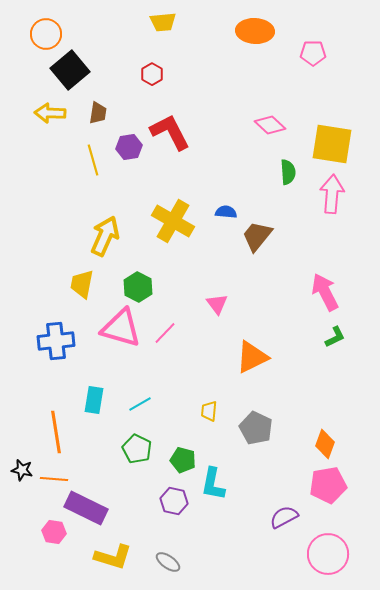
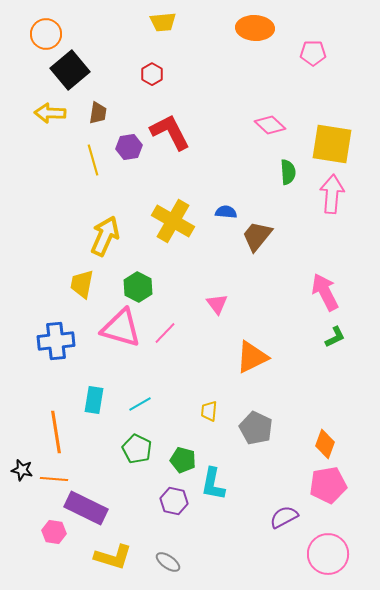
orange ellipse at (255, 31): moved 3 px up
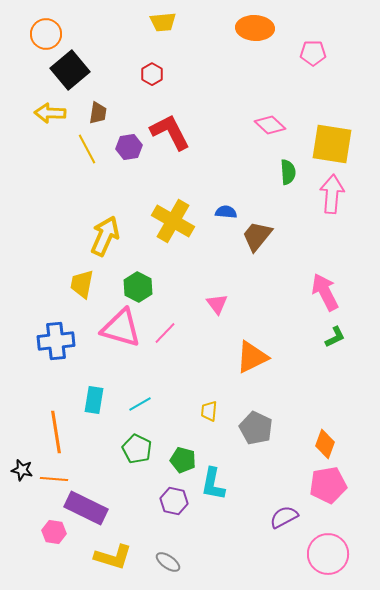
yellow line at (93, 160): moved 6 px left, 11 px up; rotated 12 degrees counterclockwise
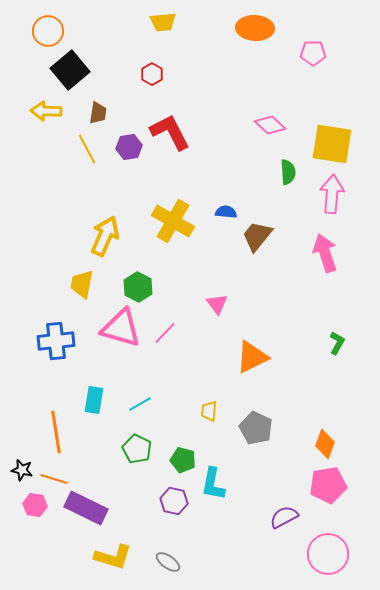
orange circle at (46, 34): moved 2 px right, 3 px up
yellow arrow at (50, 113): moved 4 px left, 2 px up
pink arrow at (325, 292): moved 39 px up; rotated 9 degrees clockwise
green L-shape at (335, 337): moved 2 px right, 6 px down; rotated 35 degrees counterclockwise
orange line at (54, 479): rotated 12 degrees clockwise
pink hexagon at (54, 532): moved 19 px left, 27 px up
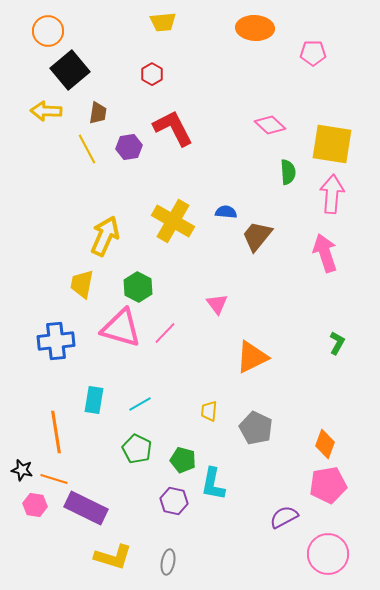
red L-shape at (170, 132): moved 3 px right, 4 px up
gray ellipse at (168, 562): rotated 65 degrees clockwise
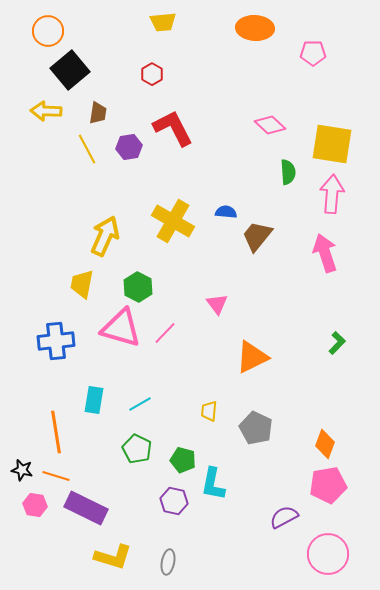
green L-shape at (337, 343): rotated 15 degrees clockwise
orange line at (54, 479): moved 2 px right, 3 px up
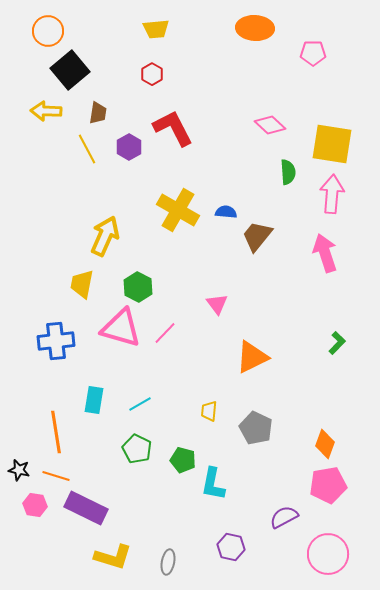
yellow trapezoid at (163, 22): moved 7 px left, 7 px down
purple hexagon at (129, 147): rotated 20 degrees counterclockwise
yellow cross at (173, 221): moved 5 px right, 11 px up
black star at (22, 470): moved 3 px left
purple hexagon at (174, 501): moved 57 px right, 46 px down
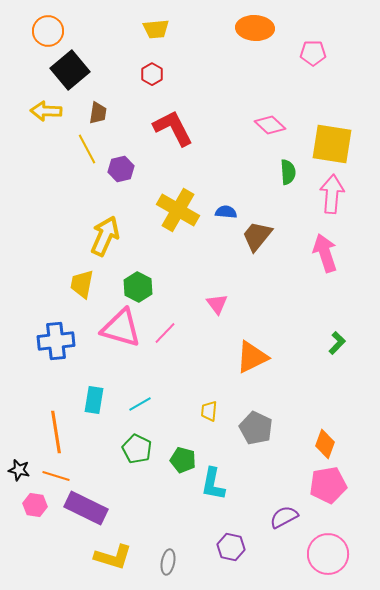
purple hexagon at (129, 147): moved 8 px left, 22 px down; rotated 15 degrees clockwise
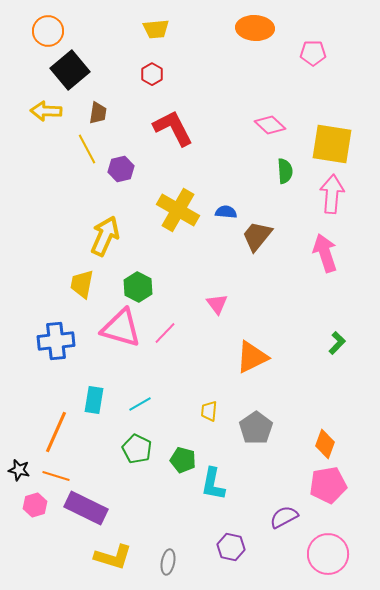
green semicircle at (288, 172): moved 3 px left, 1 px up
gray pentagon at (256, 428): rotated 12 degrees clockwise
orange line at (56, 432): rotated 33 degrees clockwise
pink hexagon at (35, 505): rotated 25 degrees counterclockwise
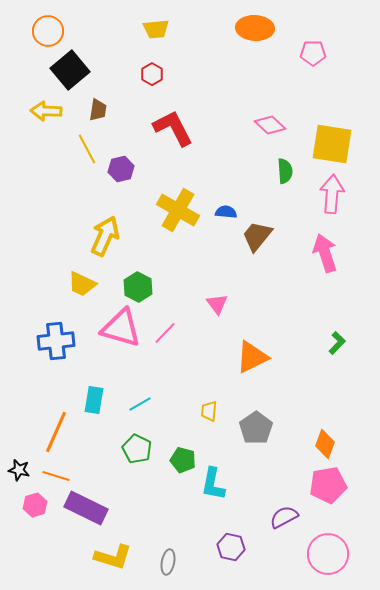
brown trapezoid at (98, 113): moved 3 px up
yellow trapezoid at (82, 284): rotated 76 degrees counterclockwise
